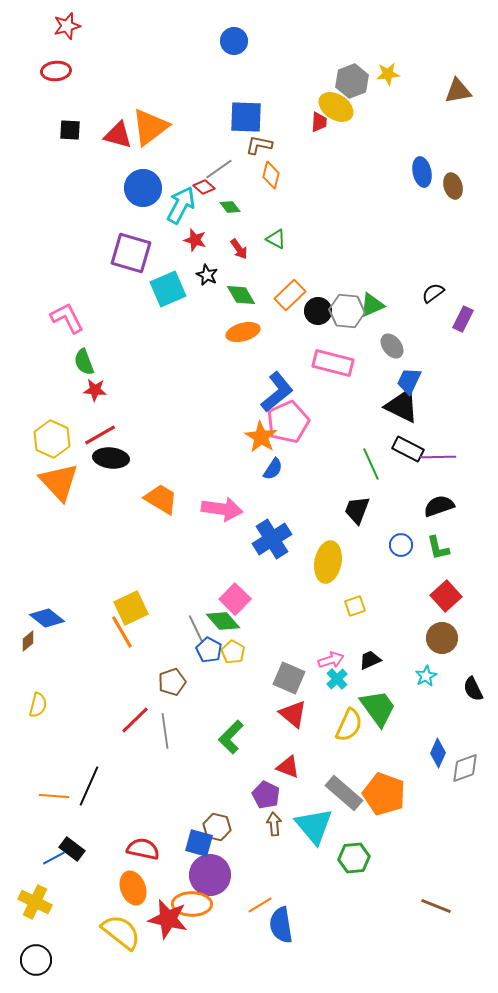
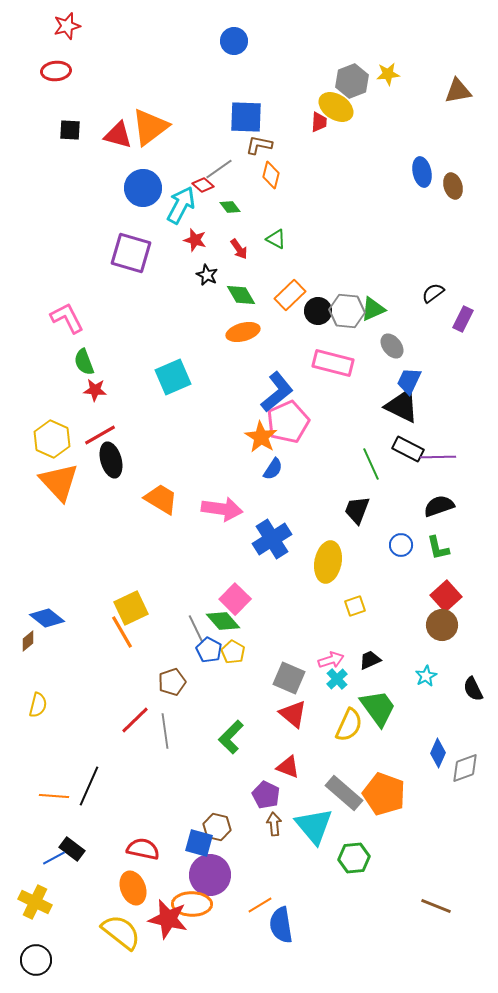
red diamond at (204, 187): moved 1 px left, 2 px up
cyan square at (168, 289): moved 5 px right, 88 px down
green triangle at (372, 305): moved 1 px right, 4 px down
black ellipse at (111, 458): moved 2 px down; rotated 68 degrees clockwise
brown circle at (442, 638): moved 13 px up
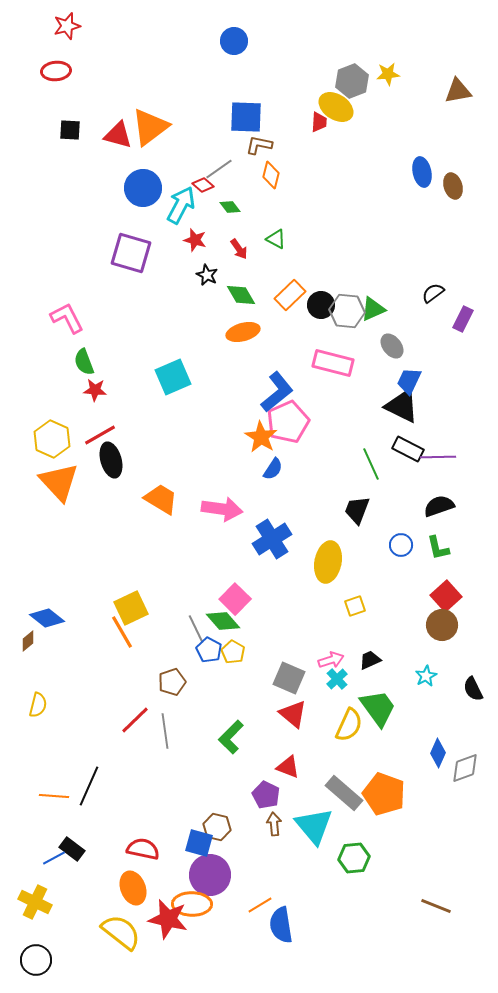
black circle at (318, 311): moved 3 px right, 6 px up
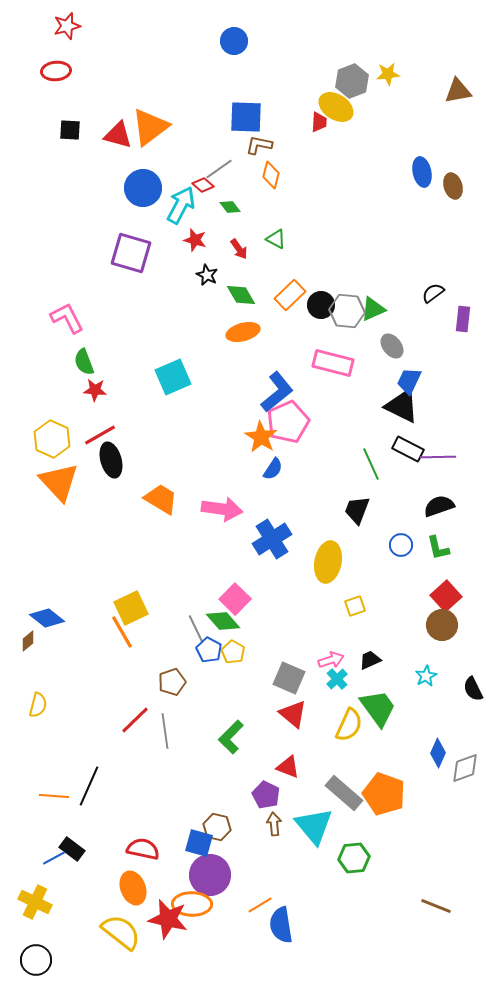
purple rectangle at (463, 319): rotated 20 degrees counterclockwise
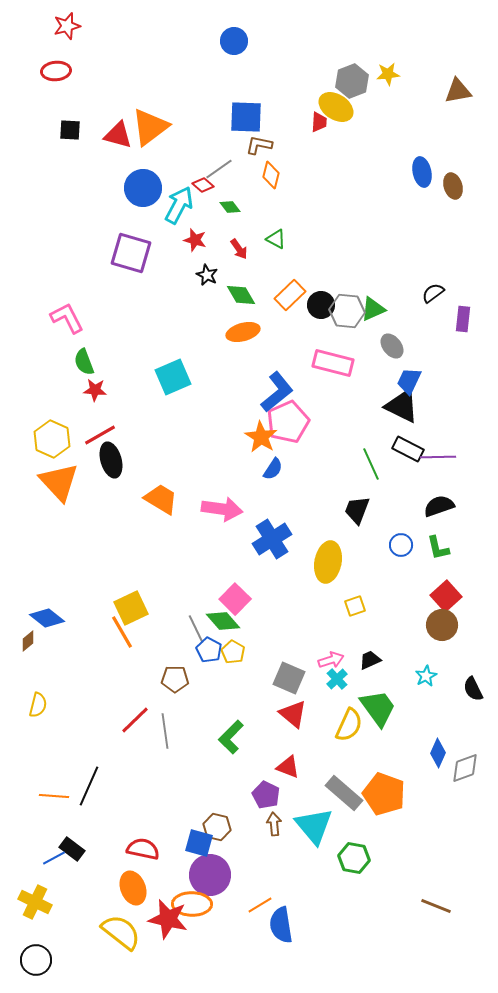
cyan arrow at (181, 205): moved 2 px left
brown pentagon at (172, 682): moved 3 px right, 3 px up; rotated 20 degrees clockwise
green hexagon at (354, 858): rotated 16 degrees clockwise
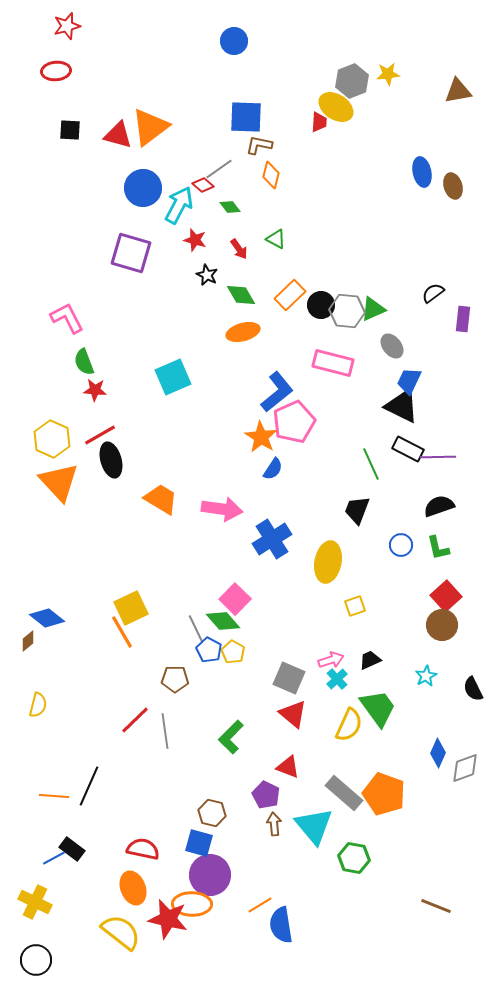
pink pentagon at (288, 422): moved 6 px right
brown hexagon at (217, 827): moved 5 px left, 14 px up
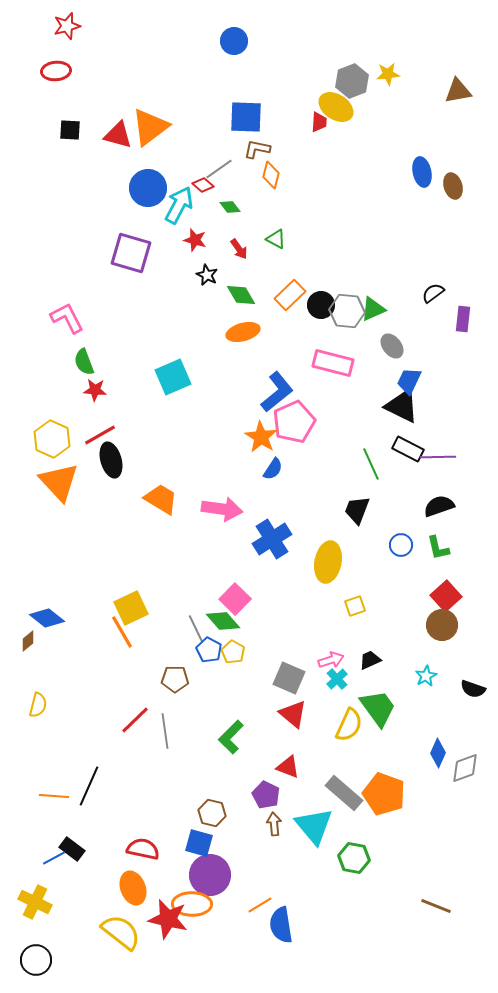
brown L-shape at (259, 145): moved 2 px left, 4 px down
blue circle at (143, 188): moved 5 px right
black semicircle at (473, 689): rotated 45 degrees counterclockwise
